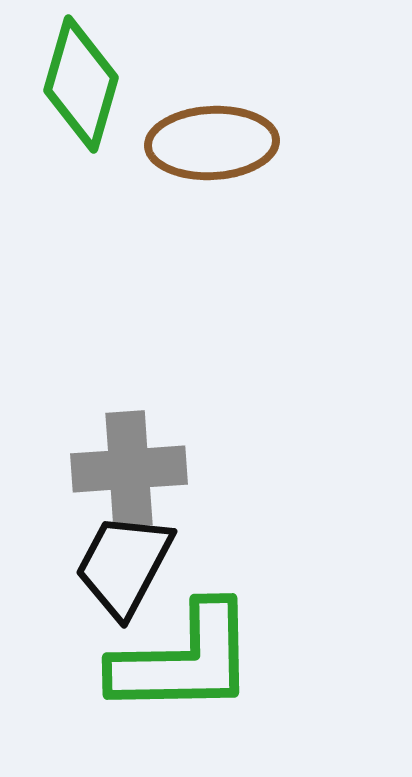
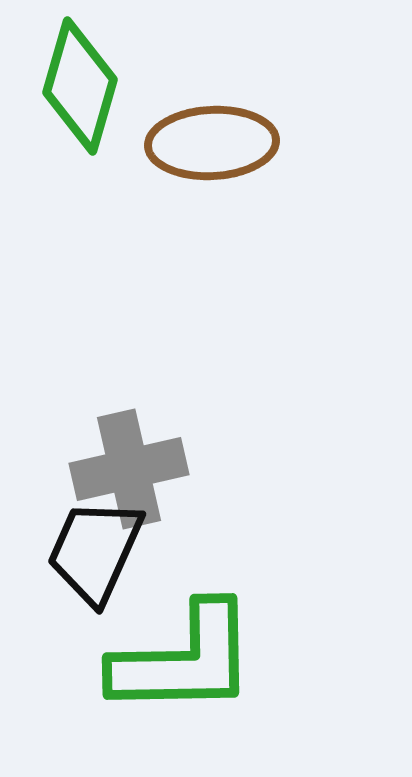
green diamond: moved 1 px left, 2 px down
gray cross: rotated 9 degrees counterclockwise
black trapezoid: moved 29 px left, 14 px up; rotated 4 degrees counterclockwise
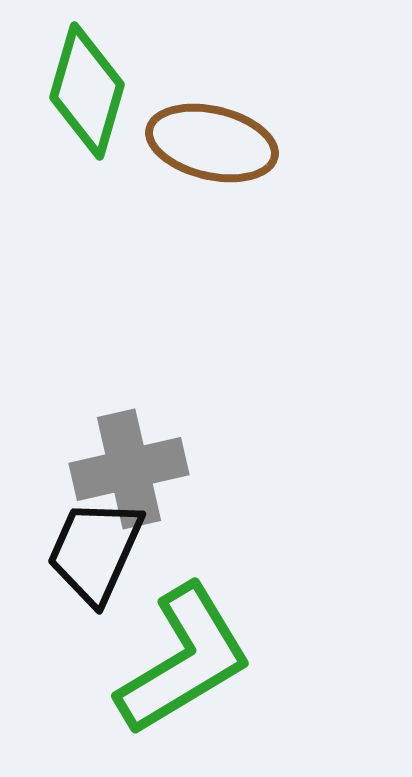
green diamond: moved 7 px right, 5 px down
brown ellipse: rotated 16 degrees clockwise
green L-shape: rotated 30 degrees counterclockwise
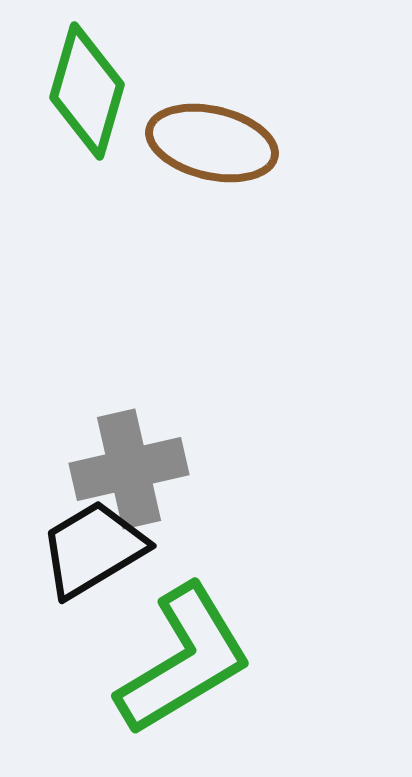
black trapezoid: moved 2 px left, 2 px up; rotated 35 degrees clockwise
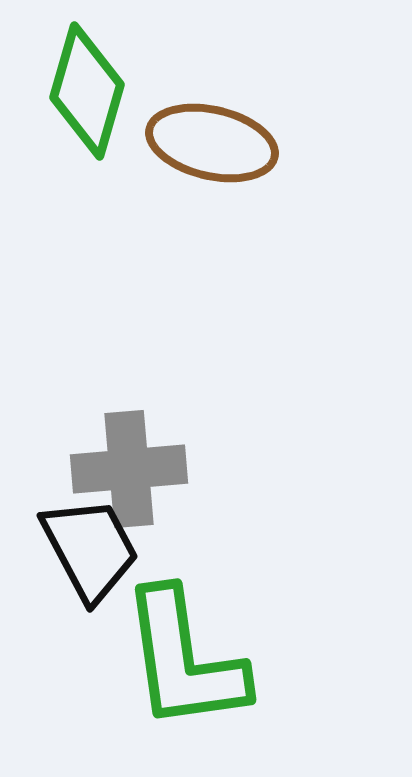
gray cross: rotated 8 degrees clockwise
black trapezoid: moved 3 px left; rotated 93 degrees clockwise
green L-shape: rotated 113 degrees clockwise
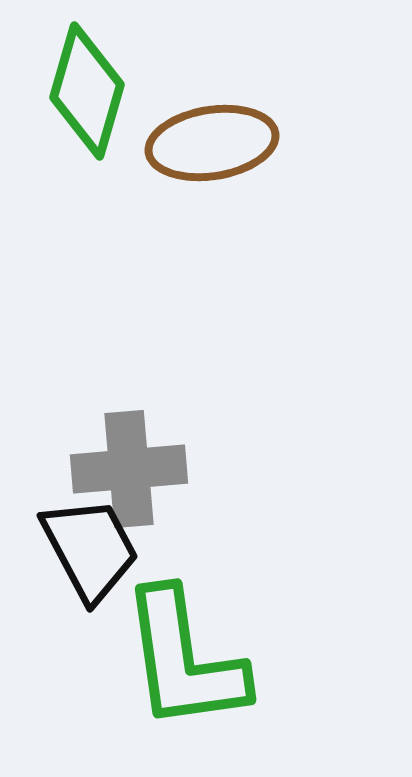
brown ellipse: rotated 22 degrees counterclockwise
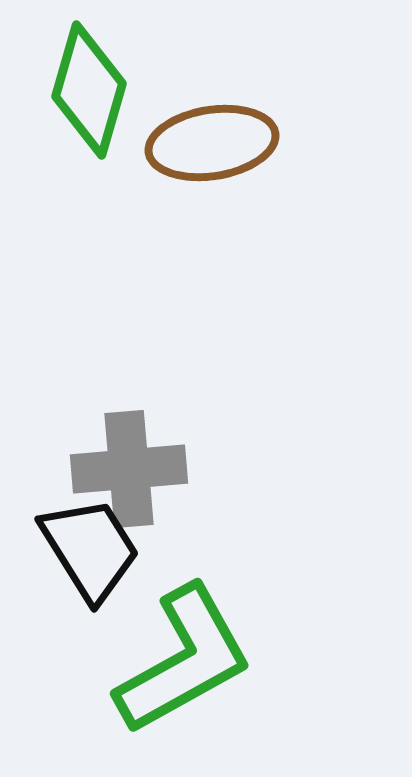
green diamond: moved 2 px right, 1 px up
black trapezoid: rotated 4 degrees counterclockwise
green L-shape: rotated 111 degrees counterclockwise
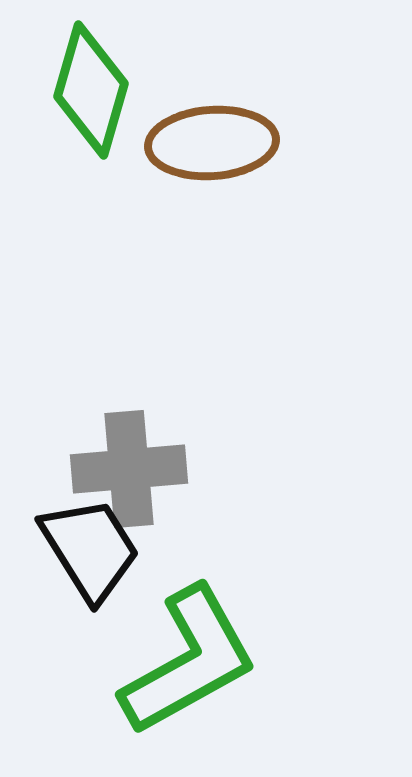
green diamond: moved 2 px right
brown ellipse: rotated 5 degrees clockwise
green L-shape: moved 5 px right, 1 px down
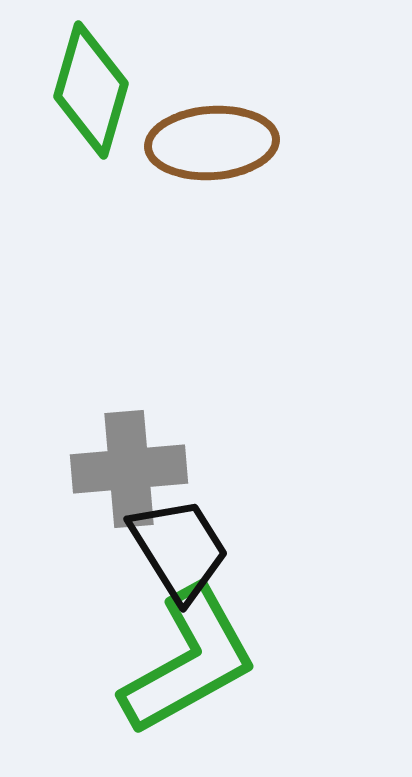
black trapezoid: moved 89 px right
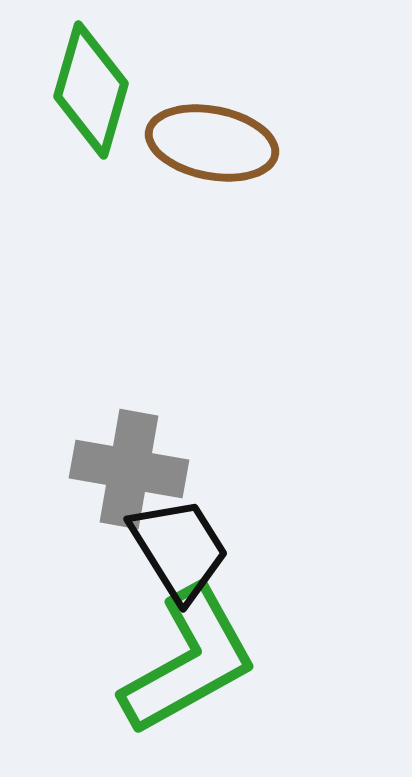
brown ellipse: rotated 15 degrees clockwise
gray cross: rotated 15 degrees clockwise
